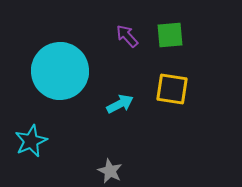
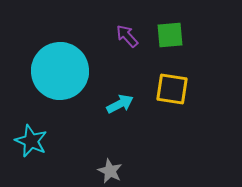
cyan star: rotated 24 degrees counterclockwise
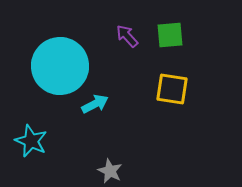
cyan circle: moved 5 px up
cyan arrow: moved 25 px left
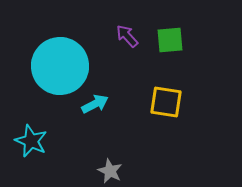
green square: moved 5 px down
yellow square: moved 6 px left, 13 px down
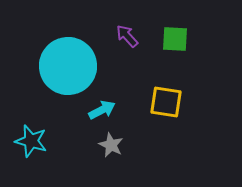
green square: moved 5 px right, 1 px up; rotated 8 degrees clockwise
cyan circle: moved 8 px right
cyan arrow: moved 7 px right, 6 px down
cyan star: rotated 8 degrees counterclockwise
gray star: moved 1 px right, 26 px up
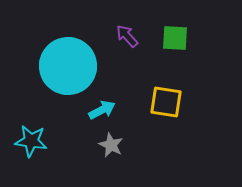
green square: moved 1 px up
cyan star: rotated 8 degrees counterclockwise
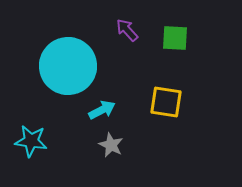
purple arrow: moved 6 px up
